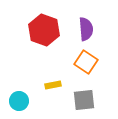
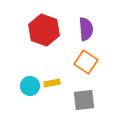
yellow rectangle: moved 1 px left, 2 px up
cyan circle: moved 11 px right, 15 px up
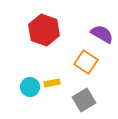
purple semicircle: moved 16 px right, 5 px down; rotated 55 degrees counterclockwise
cyan circle: moved 1 px down
gray square: rotated 25 degrees counterclockwise
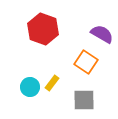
red hexagon: moved 1 px left, 1 px up
yellow rectangle: rotated 42 degrees counterclockwise
gray square: rotated 30 degrees clockwise
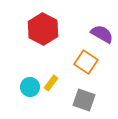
red hexagon: rotated 8 degrees clockwise
yellow rectangle: moved 1 px left
gray square: rotated 20 degrees clockwise
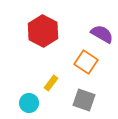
red hexagon: moved 2 px down
cyan circle: moved 1 px left, 16 px down
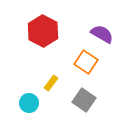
gray square: rotated 15 degrees clockwise
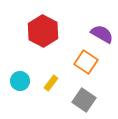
cyan circle: moved 9 px left, 22 px up
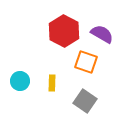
red hexagon: moved 21 px right
orange square: rotated 15 degrees counterclockwise
yellow rectangle: moved 1 px right; rotated 35 degrees counterclockwise
gray square: moved 1 px right, 1 px down
